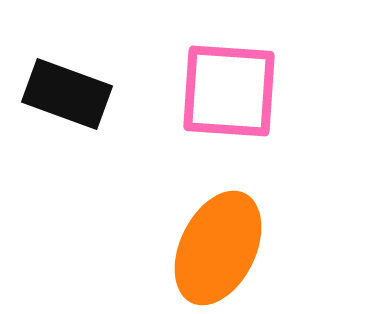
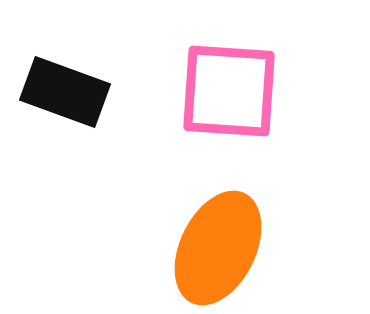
black rectangle: moved 2 px left, 2 px up
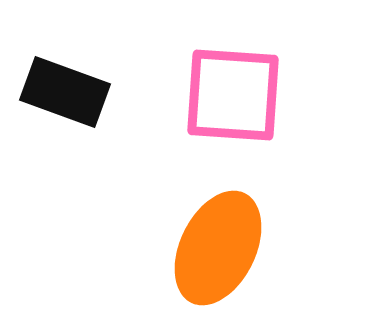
pink square: moved 4 px right, 4 px down
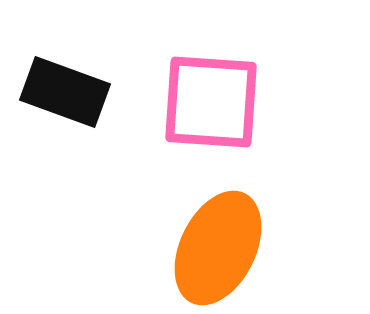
pink square: moved 22 px left, 7 px down
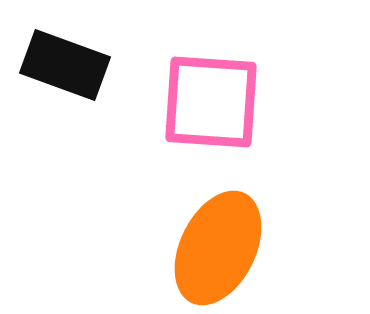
black rectangle: moved 27 px up
